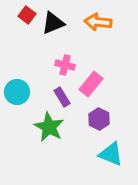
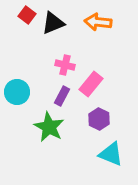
purple rectangle: moved 1 px up; rotated 60 degrees clockwise
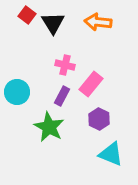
black triangle: rotated 40 degrees counterclockwise
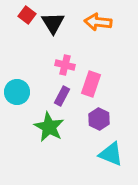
pink rectangle: rotated 20 degrees counterclockwise
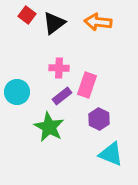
black triangle: moved 1 px right; rotated 25 degrees clockwise
pink cross: moved 6 px left, 3 px down; rotated 12 degrees counterclockwise
pink rectangle: moved 4 px left, 1 px down
purple rectangle: rotated 24 degrees clockwise
